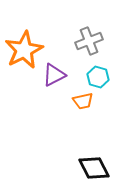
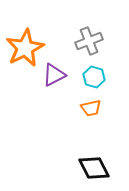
orange star: moved 1 px right, 2 px up
cyan hexagon: moved 4 px left
orange trapezoid: moved 8 px right, 7 px down
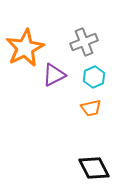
gray cross: moved 5 px left, 1 px down
cyan hexagon: rotated 20 degrees clockwise
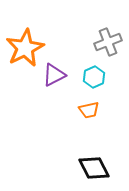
gray cross: moved 24 px right
orange trapezoid: moved 2 px left, 2 px down
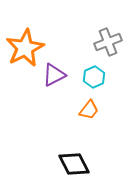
orange trapezoid: rotated 40 degrees counterclockwise
black diamond: moved 20 px left, 4 px up
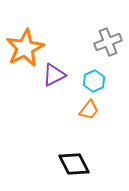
cyan hexagon: moved 4 px down
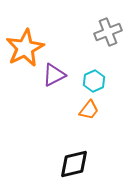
gray cross: moved 10 px up
black diamond: rotated 76 degrees counterclockwise
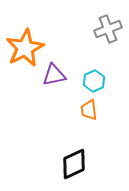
gray cross: moved 3 px up
purple triangle: rotated 15 degrees clockwise
orange trapezoid: rotated 135 degrees clockwise
black diamond: rotated 12 degrees counterclockwise
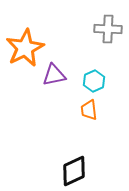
gray cross: rotated 24 degrees clockwise
black diamond: moved 7 px down
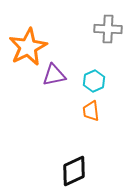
orange star: moved 3 px right, 1 px up
orange trapezoid: moved 2 px right, 1 px down
